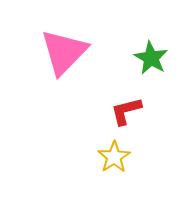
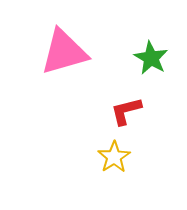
pink triangle: rotated 30 degrees clockwise
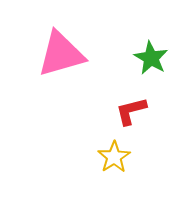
pink triangle: moved 3 px left, 2 px down
red L-shape: moved 5 px right
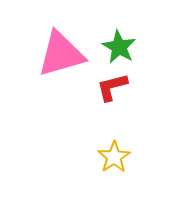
green star: moved 32 px left, 11 px up
red L-shape: moved 19 px left, 24 px up
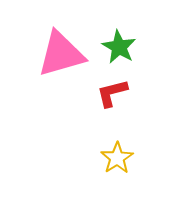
red L-shape: moved 6 px down
yellow star: moved 3 px right, 1 px down
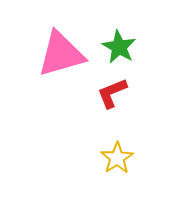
red L-shape: rotated 8 degrees counterclockwise
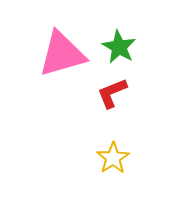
pink triangle: moved 1 px right
yellow star: moved 4 px left
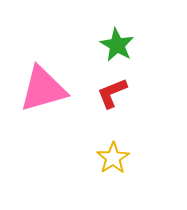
green star: moved 2 px left, 2 px up
pink triangle: moved 19 px left, 35 px down
